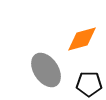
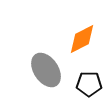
orange diamond: rotated 12 degrees counterclockwise
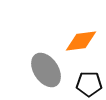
orange diamond: moved 1 px left, 2 px down; rotated 20 degrees clockwise
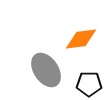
orange diamond: moved 2 px up
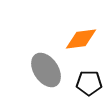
black pentagon: moved 1 px up
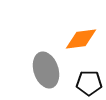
gray ellipse: rotated 16 degrees clockwise
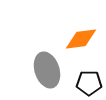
gray ellipse: moved 1 px right
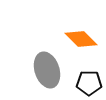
orange diamond: rotated 52 degrees clockwise
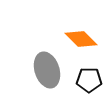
black pentagon: moved 3 px up
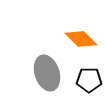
gray ellipse: moved 3 px down
